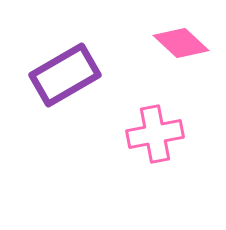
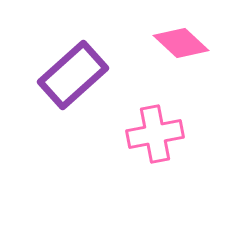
purple rectangle: moved 8 px right; rotated 12 degrees counterclockwise
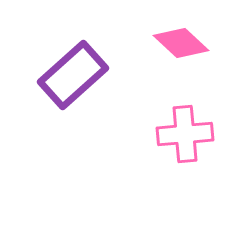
pink cross: moved 30 px right; rotated 6 degrees clockwise
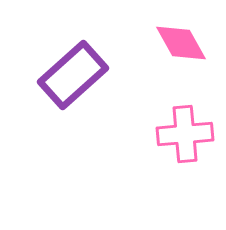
pink diamond: rotated 18 degrees clockwise
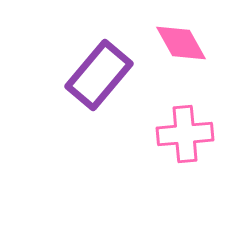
purple rectangle: moved 26 px right; rotated 8 degrees counterclockwise
